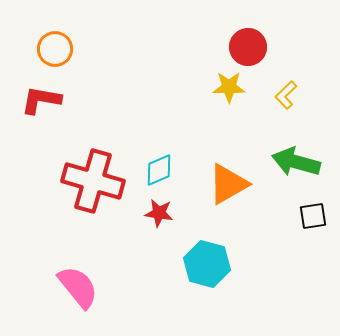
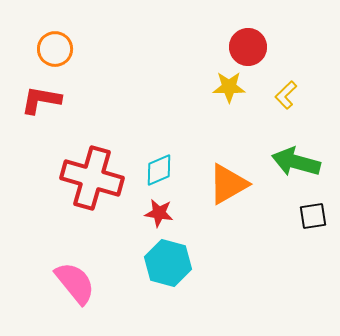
red cross: moved 1 px left, 3 px up
cyan hexagon: moved 39 px left, 1 px up
pink semicircle: moved 3 px left, 4 px up
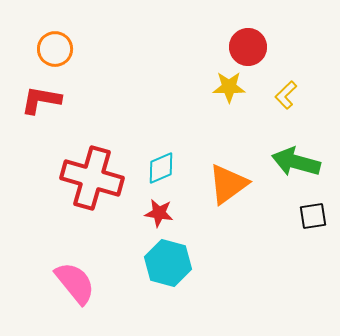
cyan diamond: moved 2 px right, 2 px up
orange triangle: rotated 6 degrees counterclockwise
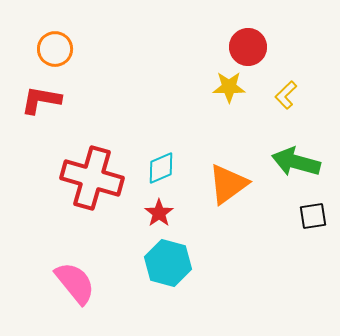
red star: rotated 28 degrees clockwise
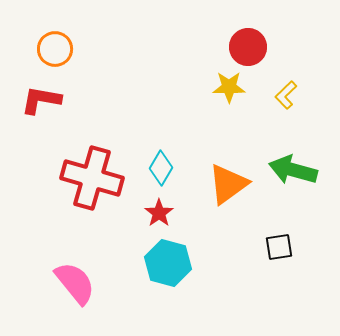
green arrow: moved 3 px left, 8 px down
cyan diamond: rotated 36 degrees counterclockwise
black square: moved 34 px left, 31 px down
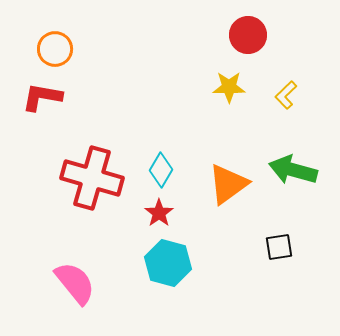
red circle: moved 12 px up
red L-shape: moved 1 px right, 3 px up
cyan diamond: moved 2 px down
